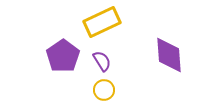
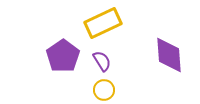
yellow rectangle: moved 1 px right, 1 px down
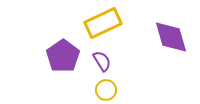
purple diamond: moved 2 px right, 18 px up; rotated 12 degrees counterclockwise
yellow circle: moved 2 px right
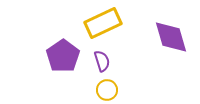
purple semicircle: rotated 15 degrees clockwise
yellow circle: moved 1 px right
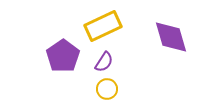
yellow rectangle: moved 3 px down
purple semicircle: moved 2 px right, 1 px down; rotated 50 degrees clockwise
yellow circle: moved 1 px up
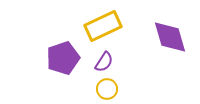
purple diamond: moved 1 px left
purple pentagon: moved 2 px down; rotated 16 degrees clockwise
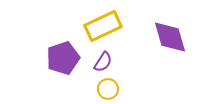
purple semicircle: moved 1 px left
yellow circle: moved 1 px right
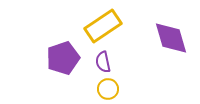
yellow rectangle: rotated 9 degrees counterclockwise
purple diamond: moved 1 px right, 1 px down
purple semicircle: rotated 135 degrees clockwise
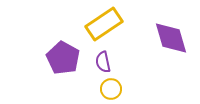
yellow rectangle: moved 1 px right, 2 px up
purple pentagon: rotated 24 degrees counterclockwise
yellow circle: moved 3 px right
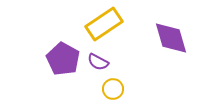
purple pentagon: moved 1 px down
purple semicircle: moved 5 px left; rotated 50 degrees counterclockwise
yellow circle: moved 2 px right
